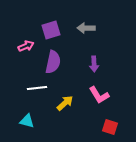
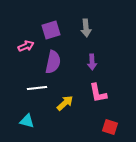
gray arrow: rotated 96 degrees counterclockwise
purple arrow: moved 2 px left, 2 px up
pink L-shape: moved 1 px left, 2 px up; rotated 20 degrees clockwise
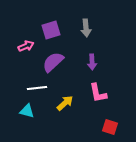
purple semicircle: rotated 145 degrees counterclockwise
cyan triangle: moved 10 px up
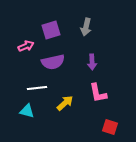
gray arrow: moved 1 px up; rotated 18 degrees clockwise
purple semicircle: rotated 150 degrees counterclockwise
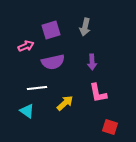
gray arrow: moved 1 px left
cyan triangle: rotated 21 degrees clockwise
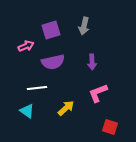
gray arrow: moved 1 px left, 1 px up
pink L-shape: rotated 80 degrees clockwise
yellow arrow: moved 1 px right, 5 px down
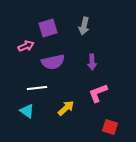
purple square: moved 3 px left, 2 px up
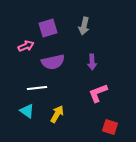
yellow arrow: moved 9 px left, 6 px down; rotated 18 degrees counterclockwise
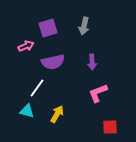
white line: rotated 48 degrees counterclockwise
cyan triangle: rotated 21 degrees counterclockwise
red square: rotated 21 degrees counterclockwise
